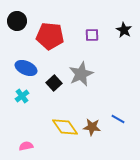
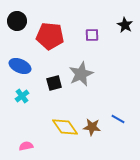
black star: moved 1 px right, 5 px up
blue ellipse: moved 6 px left, 2 px up
black square: rotated 28 degrees clockwise
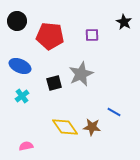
black star: moved 1 px left, 3 px up
blue line: moved 4 px left, 7 px up
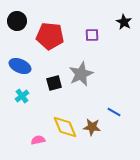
yellow diamond: rotated 12 degrees clockwise
pink semicircle: moved 12 px right, 6 px up
